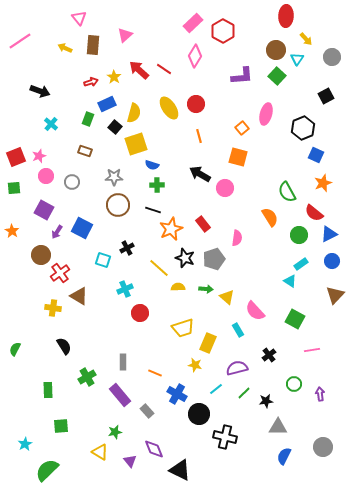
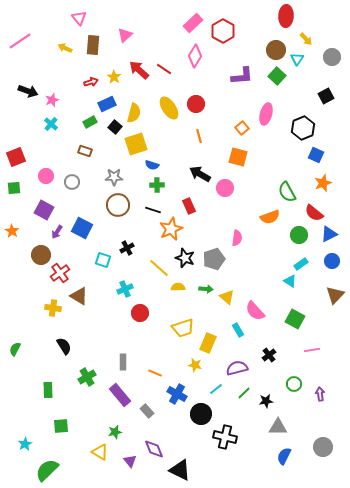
black arrow at (40, 91): moved 12 px left
green rectangle at (88, 119): moved 2 px right, 3 px down; rotated 40 degrees clockwise
pink star at (39, 156): moved 13 px right, 56 px up
orange semicircle at (270, 217): rotated 102 degrees clockwise
red rectangle at (203, 224): moved 14 px left, 18 px up; rotated 14 degrees clockwise
black circle at (199, 414): moved 2 px right
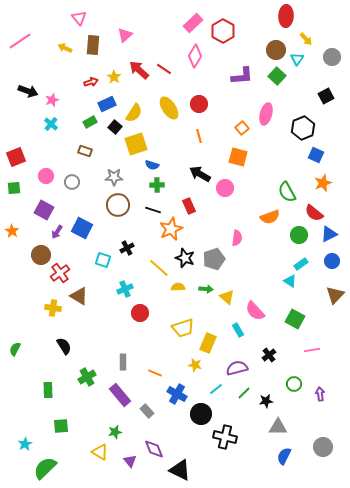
red circle at (196, 104): moved 3 px right
yellow semicircle at (134, 113): rotated 18 degrees clockwise
green semicircle at (47, 470): moved 2 px left, 2 px up
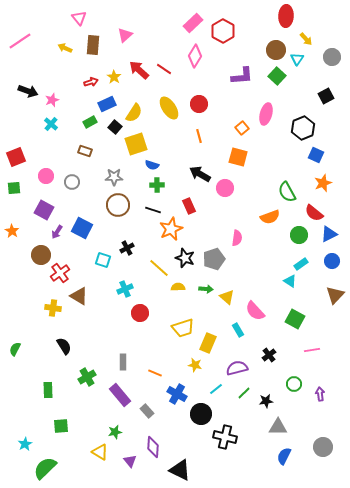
purple diamond at (154, 449): moved 1 px left, 2 px up; rotated 25 degrees clockwise
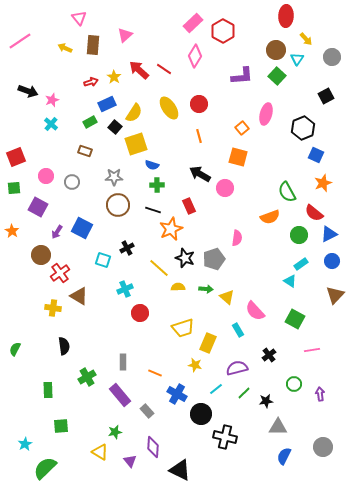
purple square at (44, 210): moved 6 px left, 3 px up
black semicircle at (64, 346): rotated 24 degrees clockwise
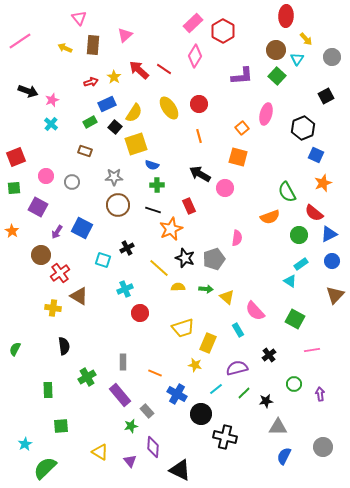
green star at (115, 432): moved 16 px right, 6 px up
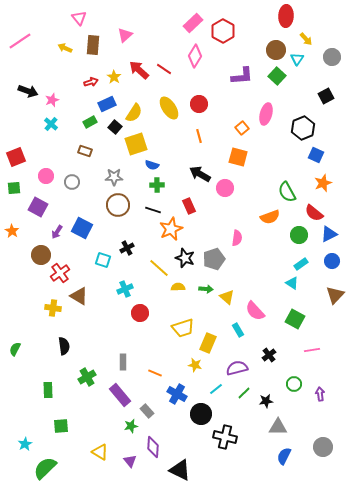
cyan triangle at (290, 281): moved 2 px right, 2 px down
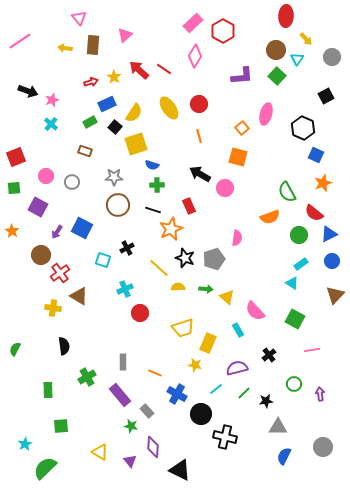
yellow arrow at (65, 48): rotated 16 degrees counterclockwise
black hexagon at (303, 128): rotated 15 degrees counterclockwise
green star at (131, 426): rotated 24 degrees clockwise
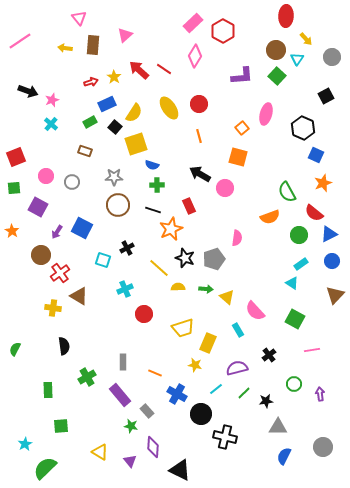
red circle at (140, 313): moved 4 px right, 1 px down
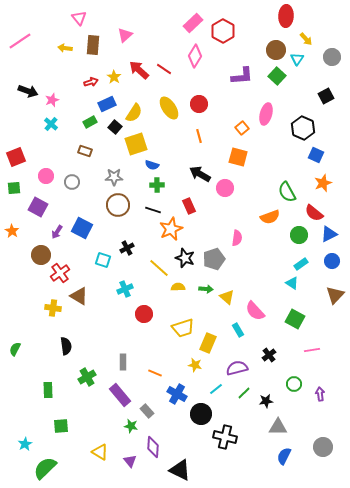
black semicircle at (64, 346): moved 2 px right
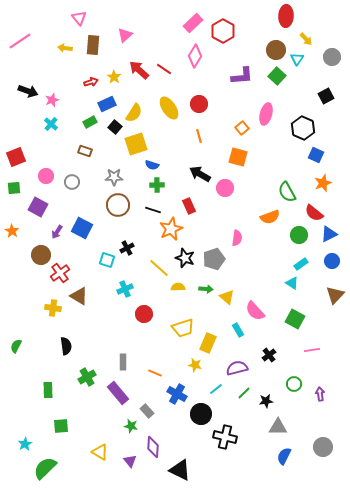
cyan square at (103, 260): moved 4 px right
green semicircle at (15, 349): moved 1 px right, 3 px up
purple rectangle at (120, 395): moved 2 px left, 2 px up
